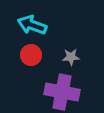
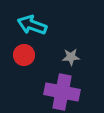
red circle: moved 7 px left
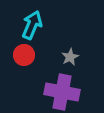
cyan arrow: rotated 92 degrees clockwise
gray star: moved 1 px left; rotated 24 degrees counterclockwise
